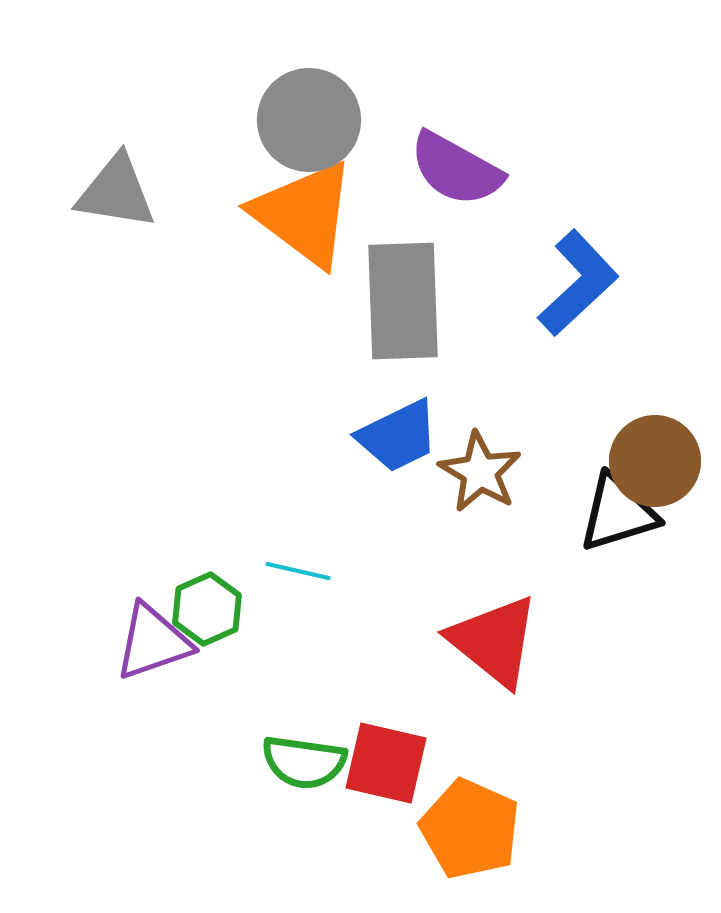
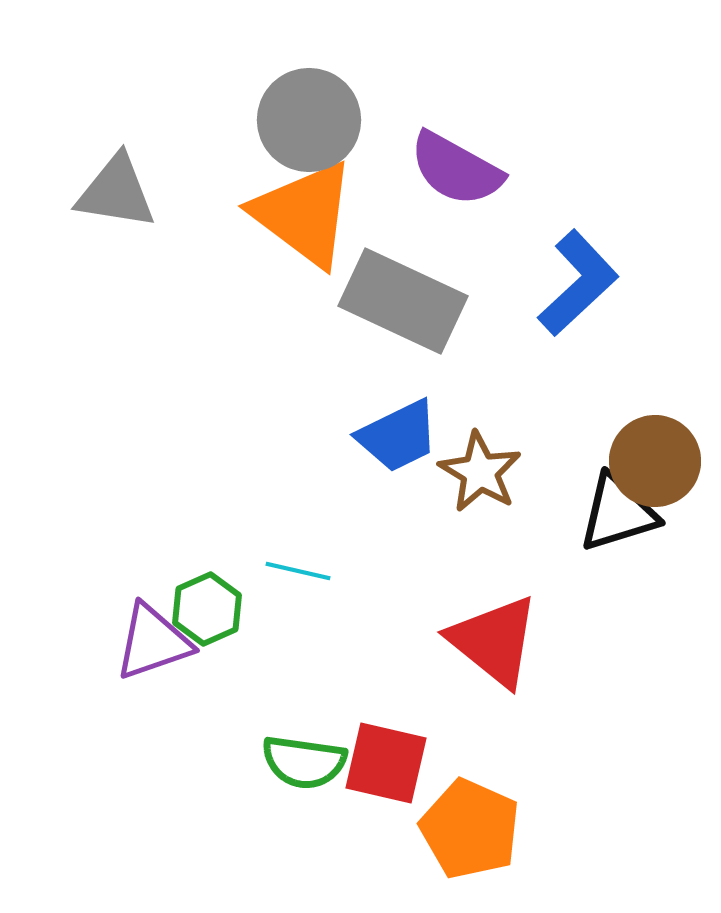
gray rectangle: rotated 63 degrees counterclockwise
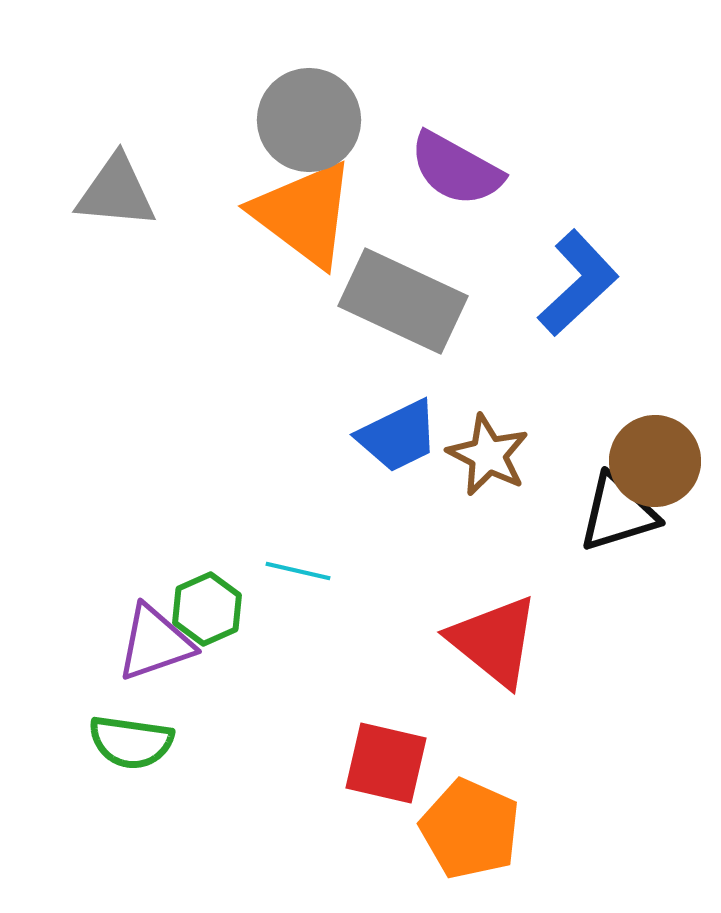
gray triangle: rotated 4 degrees counterclockwise
brown star: moved 8 px right, 17 px up; rotated 4 degrees counterclockwise
purple triangle: moved 2 px right, 1 px down
green semicircle: moved 173 px left, 20 px up
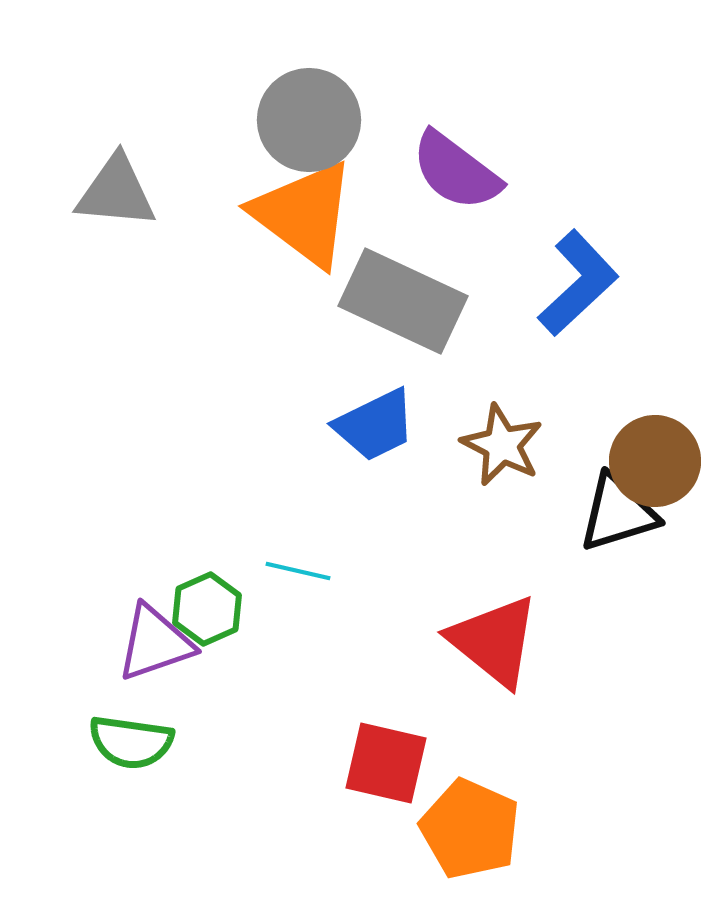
purple semicircle: moved 2 px down; rotated 8 degrees clockwise
blue trapezoid: moved 23 px left, 11 px up
brown star: moved 14 px right, 10 px up
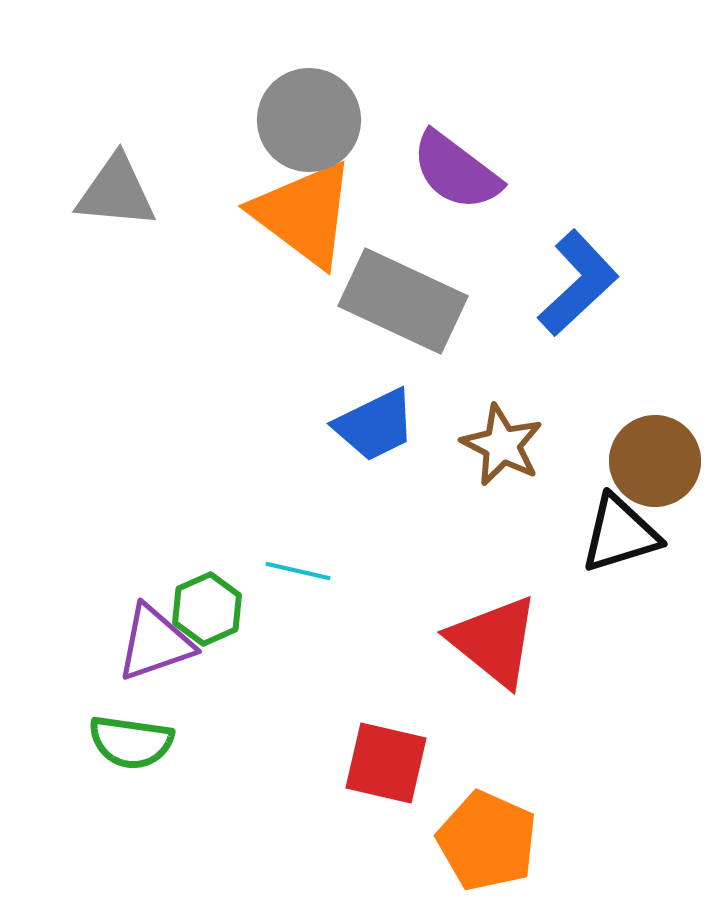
black triangle: moved 2 px right, 21 px down
orange pentagon: moved 17 px right, 12 px down
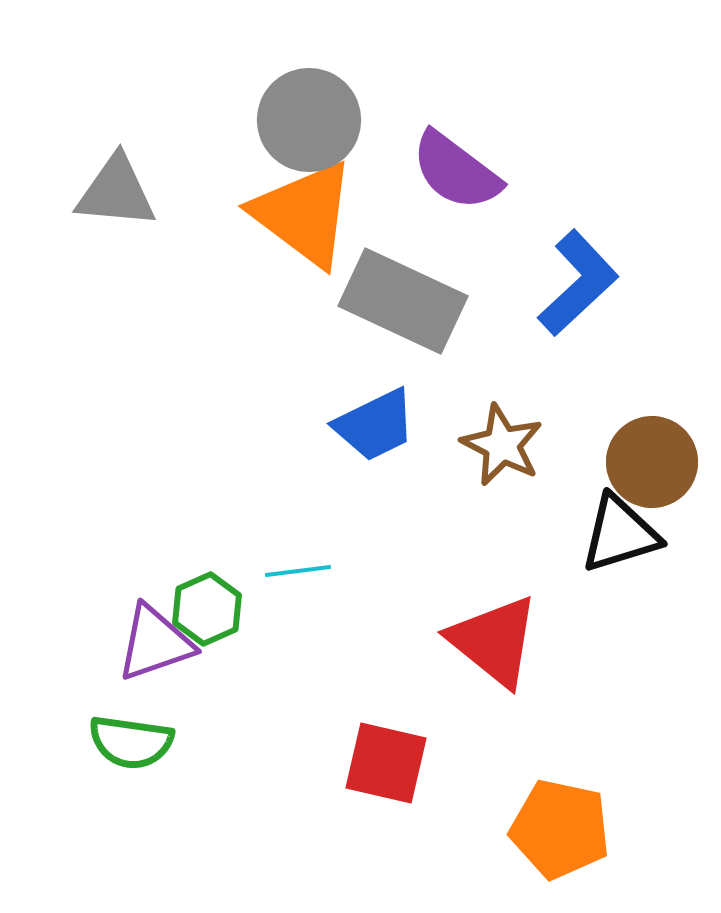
brown circle: moved 3 px left, 1 px down
cyan line: rotated 20 degrees counterclockwise
orange pentagon: moved 73 px right, 12 px up; rotated 12 degrees counterclockwise
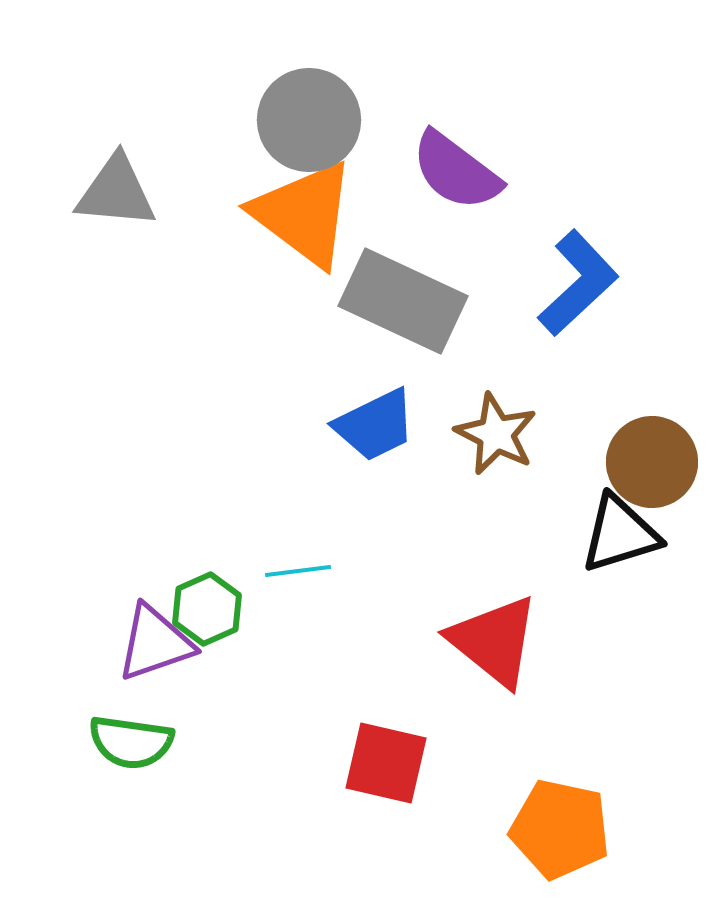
brown star: moved 6 px left, 11 px up
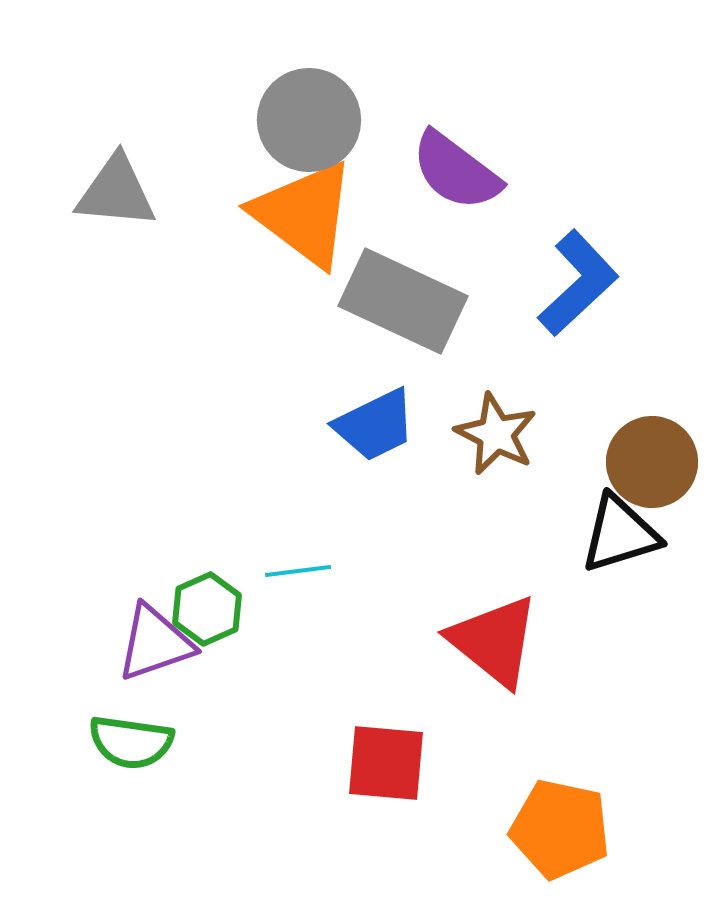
red square: rotated 8 degrees counterclockwise
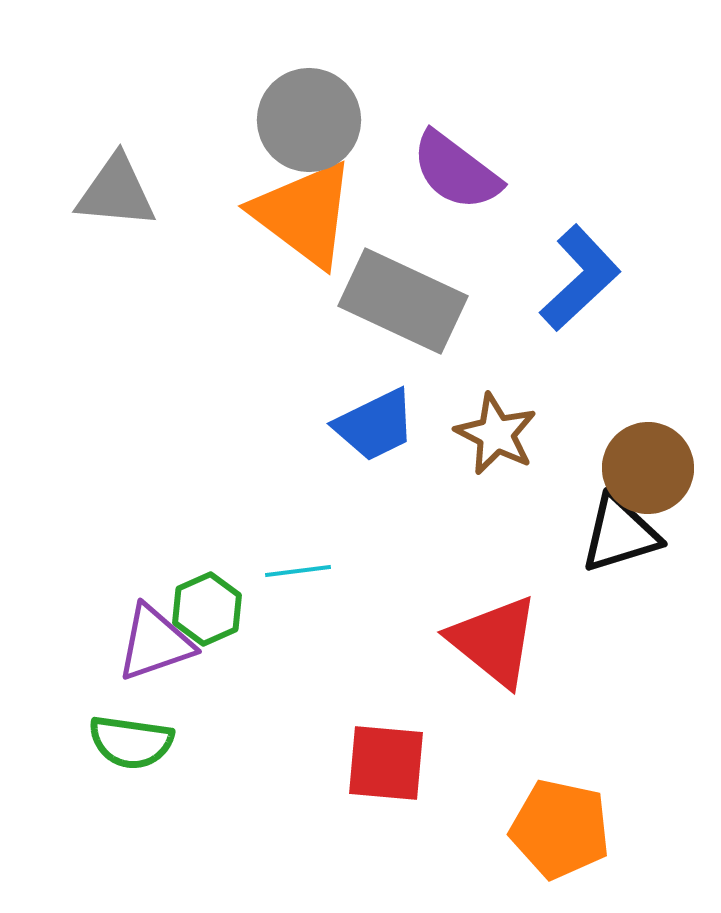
blue L-shape: moved 2 px right, 5 px up
brown circle: moved 4 px left, 6 px down
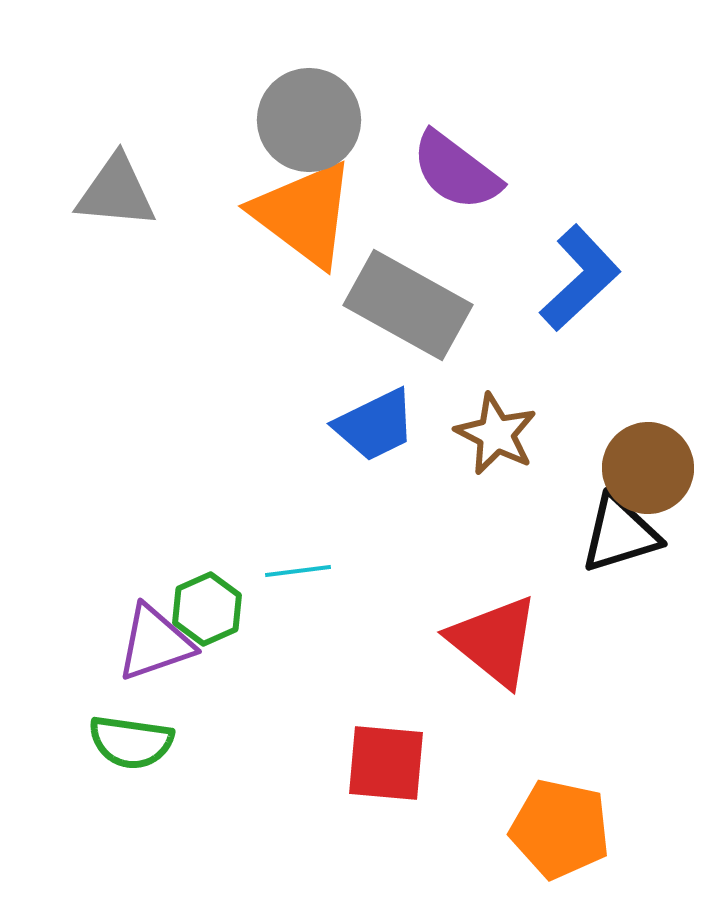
gray rectangle: moved 5 px right, 4 px down; rotated 4 degrees clockwise
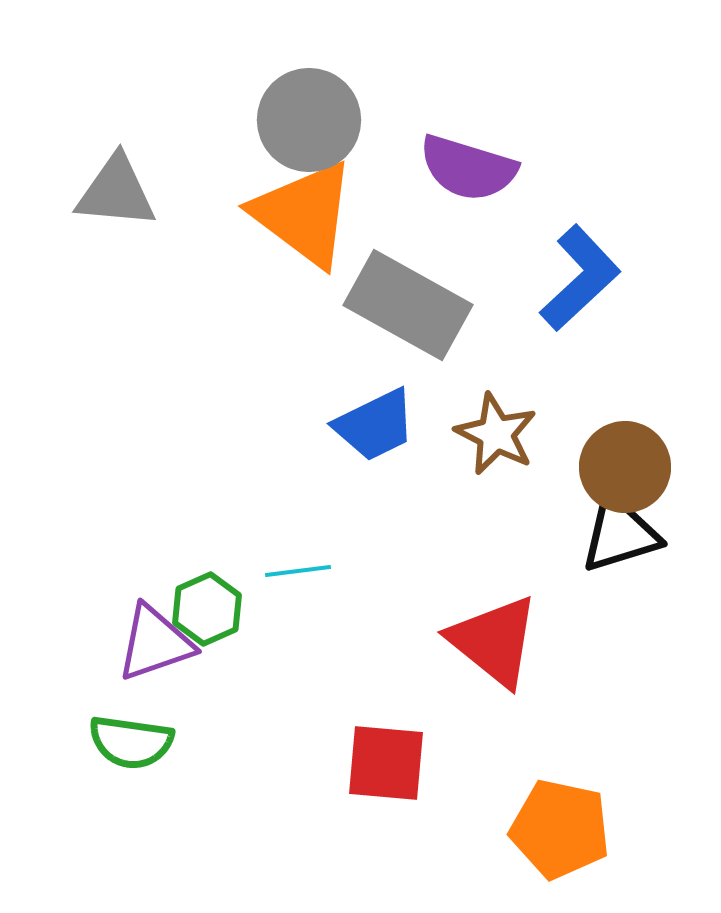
purple semicircle: moved 12 px right, 3 px up; rotated 20 degrees counterclockwise
brown circle: moved 23 px left, 1 px up
